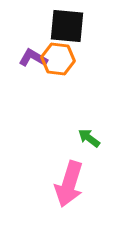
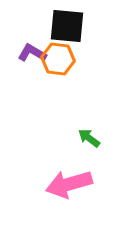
purple L-shape: moved 1 px left, 5 px up
pink arrow: rotated 57 degrees clockwise
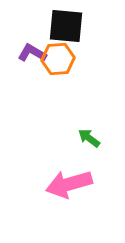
black square: moved 1 px left
orange hexagon: rotated 12 degrees counterclockwise
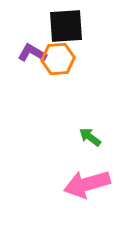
black square: rotated 9 degrees counterclockwise
green arrow: moved 1 px right, 1 px up
pink arrow: moved 18 px right
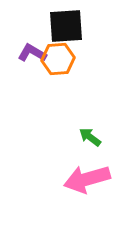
pink arrow: moved 5 px up
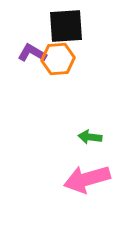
green arrow: rotated 30 degrees counterclockwise
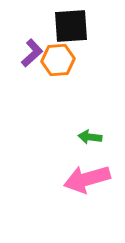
black square: moved 5 px right
purple L-shape: rotated 108 degrees clockwise
orange hexagon: moved 1 px down
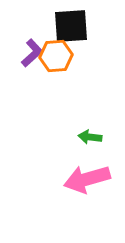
orange hexagon: moved 2 px left, 4 px up
